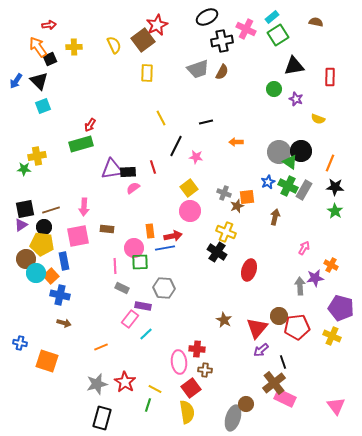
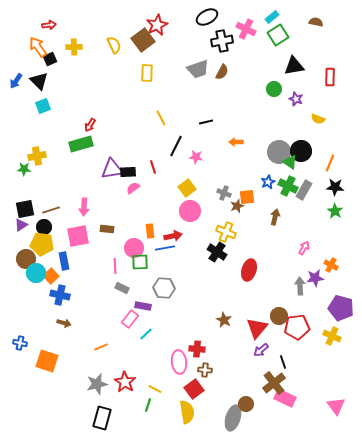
yellow square at (189, 188): moved 2 px left
red square at (191, 388): moved 3 px right, 1 px down
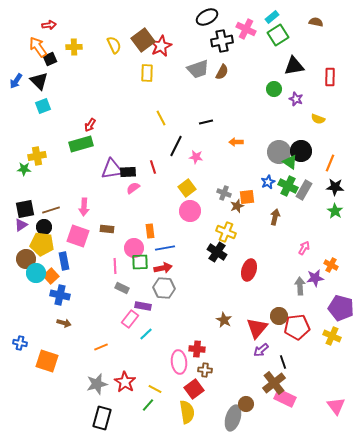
red star at (157, 25): moved 4 px right, 21 px down
pink square at (78, 236): rotated 30 degrees clockwise
red arrow at (173, 236): moved 10 px left, 32 px down
green line at (148, 405): rotated 24 degrees clockwise
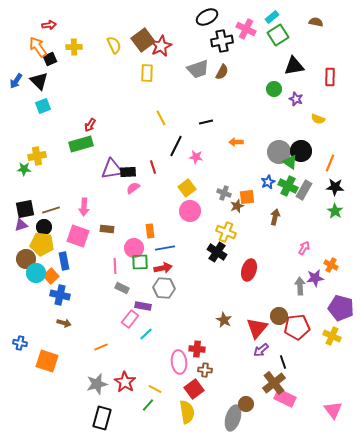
purple triangle at (21, 225): rotated 16 degrees clockwise
pink triangle at (336, 406): moved 3 px left, 4 px down
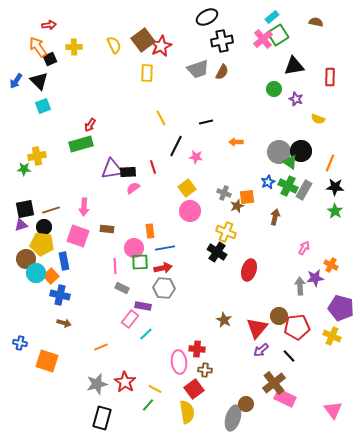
pink cross at (246, 29): moved 17 px right, 10 px down; rotated 24 degrees clockwise
black line at (283, 362): moved 6 px right, 6 px up; rotated 24 degrees counterclockwise
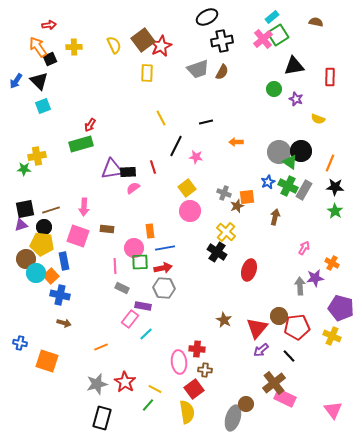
yellow cross at (226, 232): rotated 18 degrees clockwise
orange cross at (331, 265): moved 1 px right, 2 px up
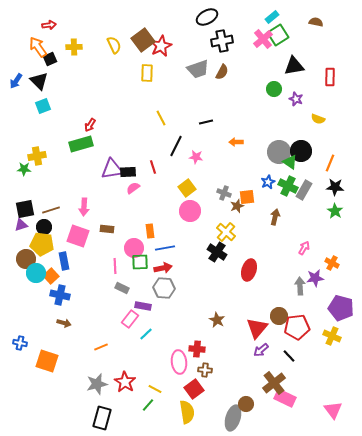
brown star at (224, 320): moved 7 px left
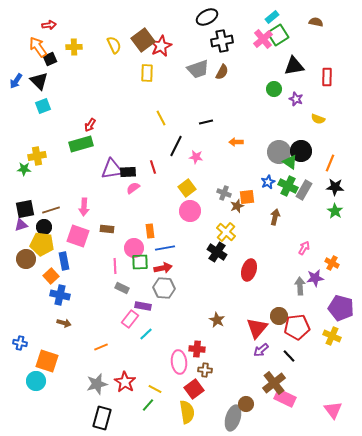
red rectangle at (330, 77): moved 3 px left
cyan circle at (36, 273): moved 108 px down
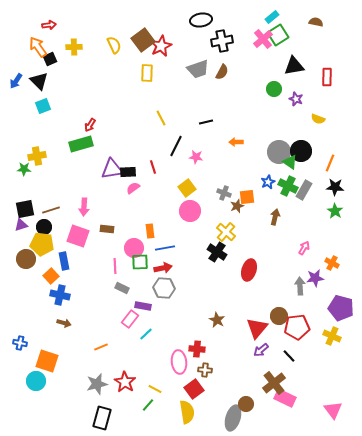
black ellipse at (207, 17): moved 6 px left, 3 px down; rotated 20 degrees clockwise
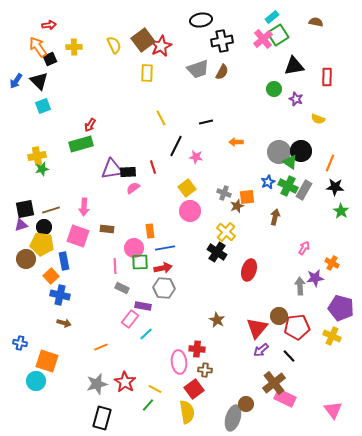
green star at (24, 169): moved 18 px right; rotated 16 degrees counterclockwise
green star at (335, 211): moved 6 px right
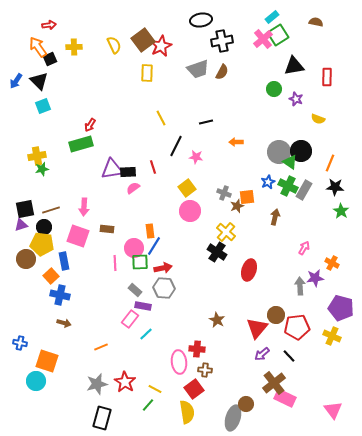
blue line at (165, 248): moved 11 px left, 2 px up; rotated 48 degrees counterclockwise
pink line at (115, 266): moved 3 px up
gray rectangle at (122, 288): moved 13 px right, 2 px down; rotated 16 degrees clockwise
brown circle at (279, 316): moved 3 px left, 1 px up
purple arrow at (261, 350): moved 1 px right, 4 px down
